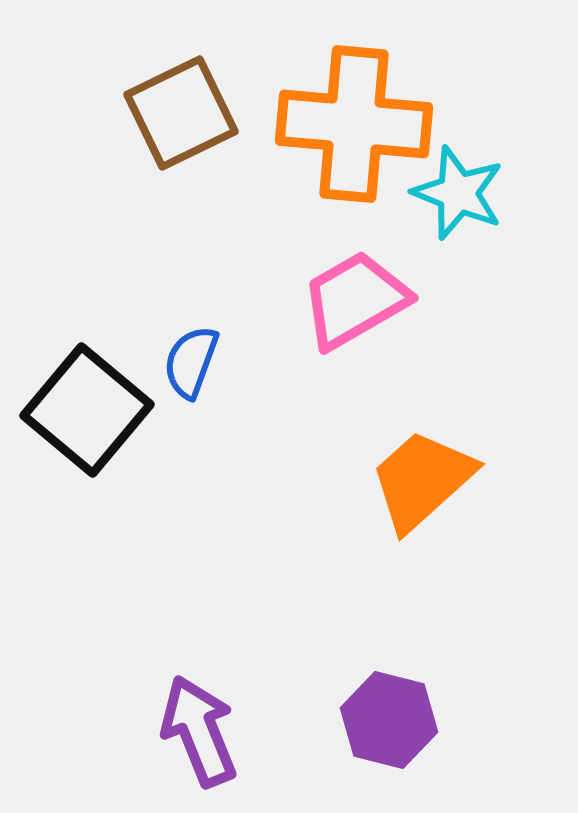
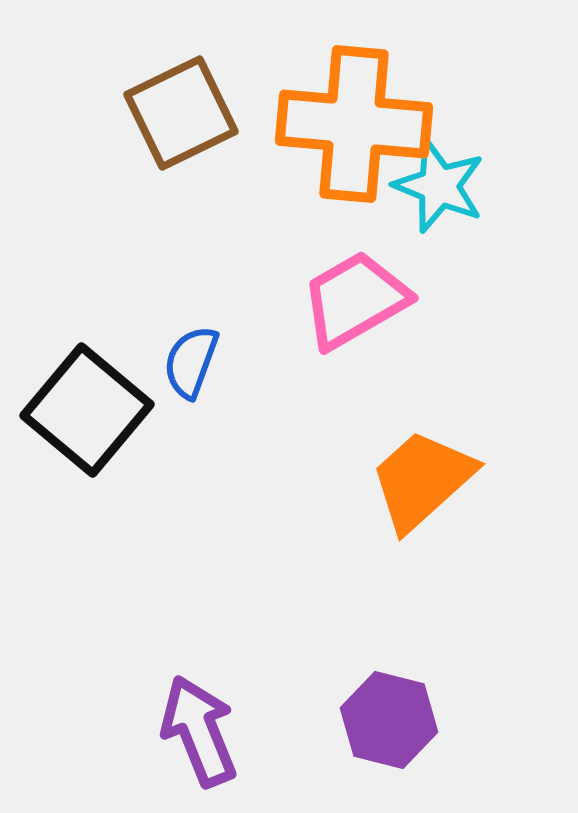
cyan star: moved 19 px left, 7 px up
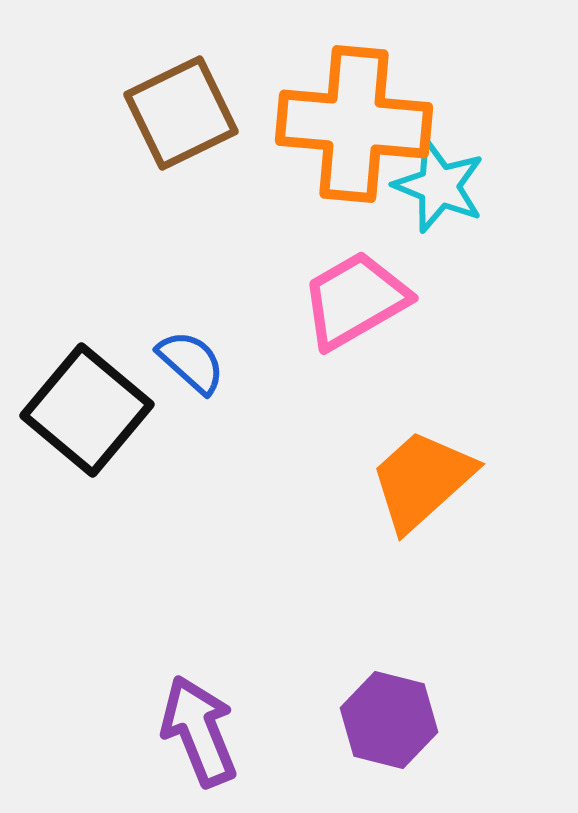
blue semicircle: rotated 112 degrees clockwise
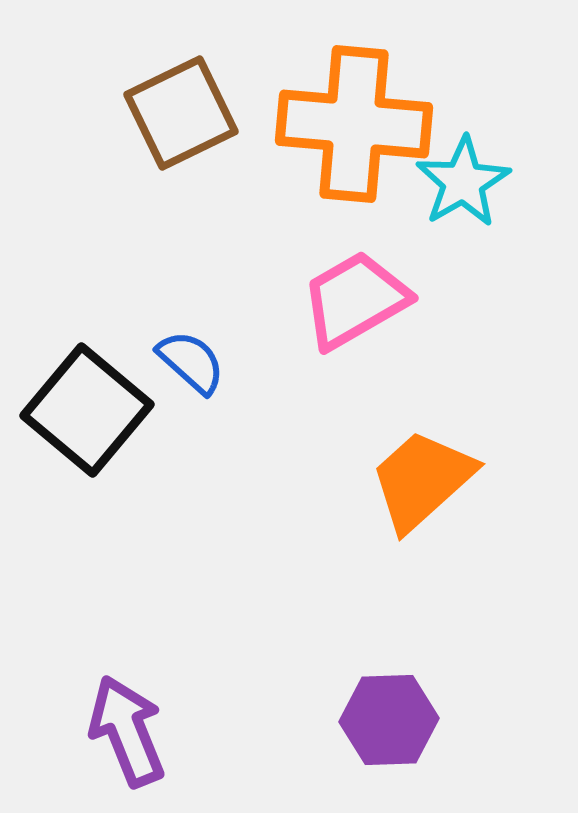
cyan star: moved 24 px right, 4 px up; rotated 20 degrees clockwise
purple hexagon: rotated 16 degrees counterclockwise
purple arrow: moved 72 px left
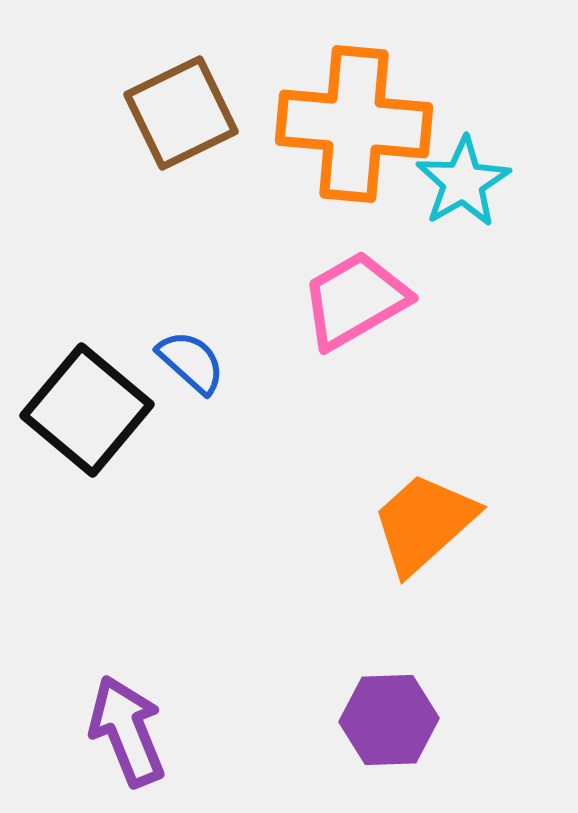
orange trapezoid: moved 2 px right, 43 px down
